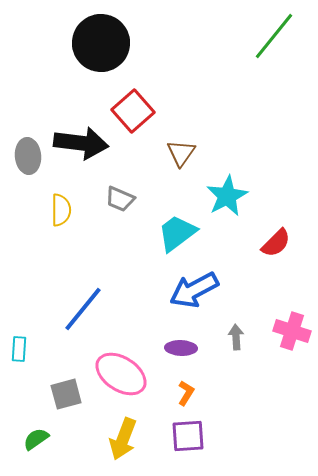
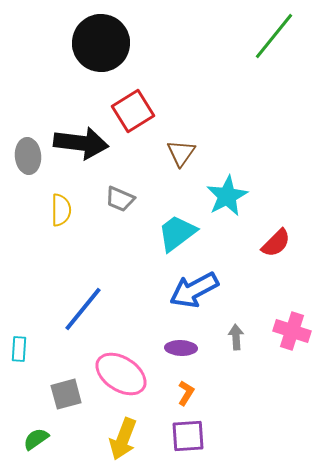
red square: rotated 9 degrees clockwise
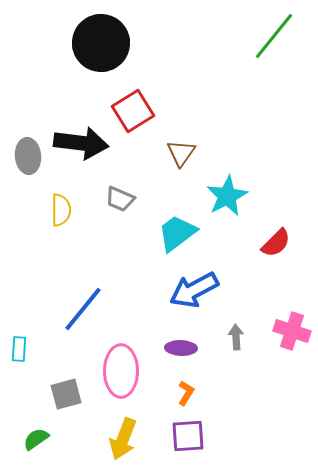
pink ellipse: moved 3 px up; rotated 57 degrees clockwise
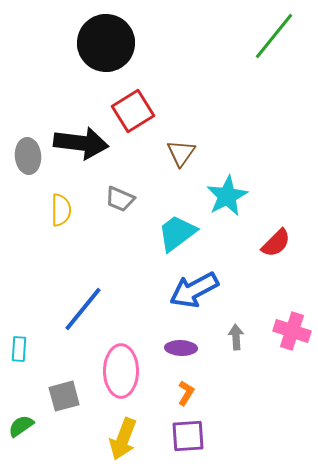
black circle: moved 5 px right
gray square: moved 2 px left, 2 px down
green semicircle: moved 15 px left, 13 px up
